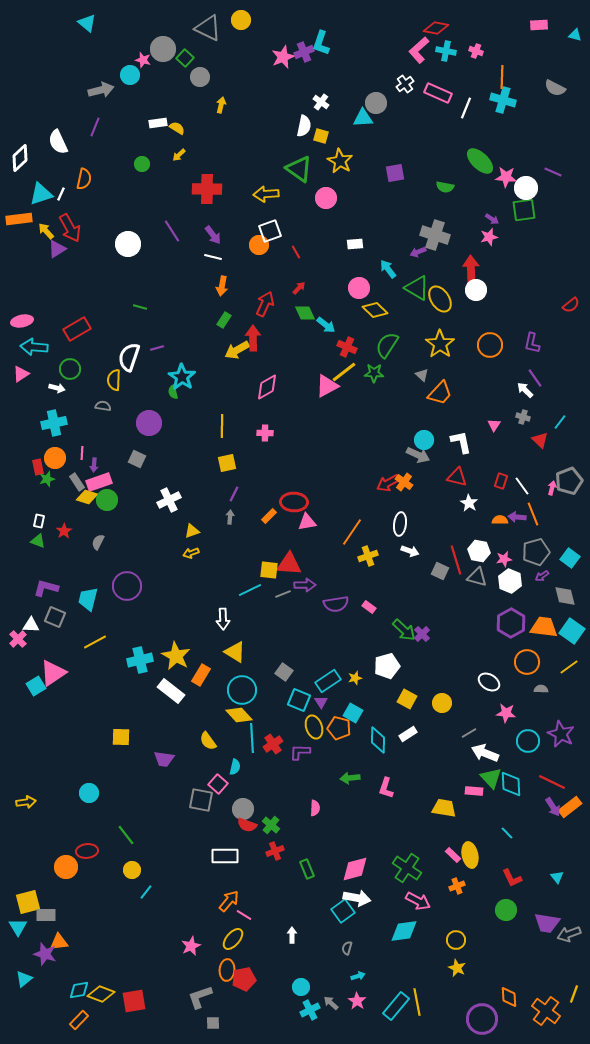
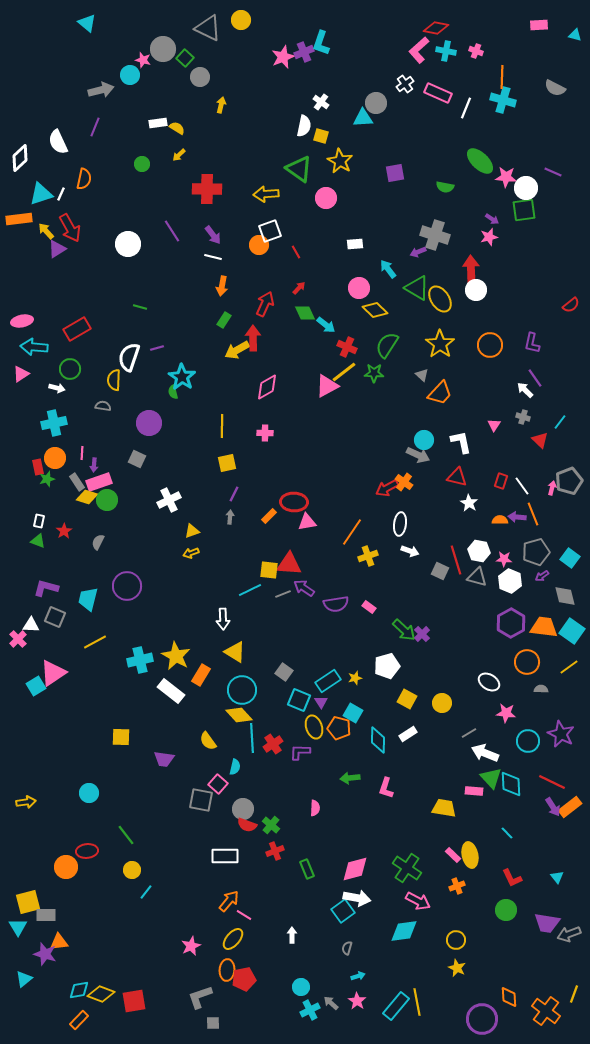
red arrow at (388, 483): moved 1 px left, 5 px down
pink star at (504, 559): rotated 14 degrees clockwise
purple arrow at (305, 585): moved 1 px left, 3 px down; rotated 145 degrees counterclockwise
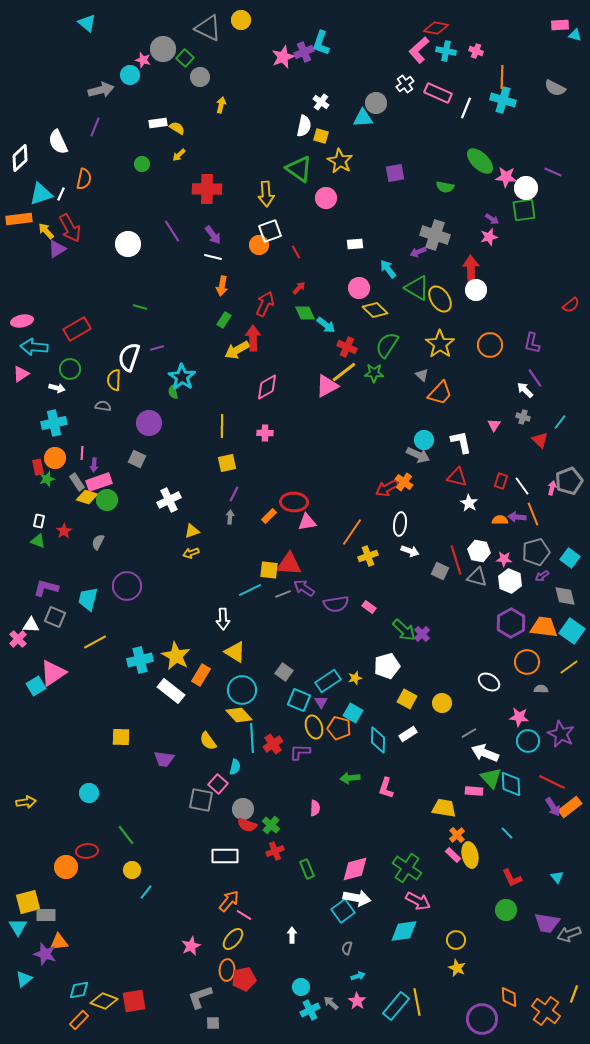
pink rectangle at (539, 25): moved 21 px right
yellow arrow at (266, 194): rotated 90 degrees counterclockwise
pink star at (506, 713): moved 13 px right, 4 px down
orange cross at (457, 886): moved 51 px up; rotated 21 degrees counterclockwise
yellow diamond at (101, 994): moved 3 px right, 7 px down
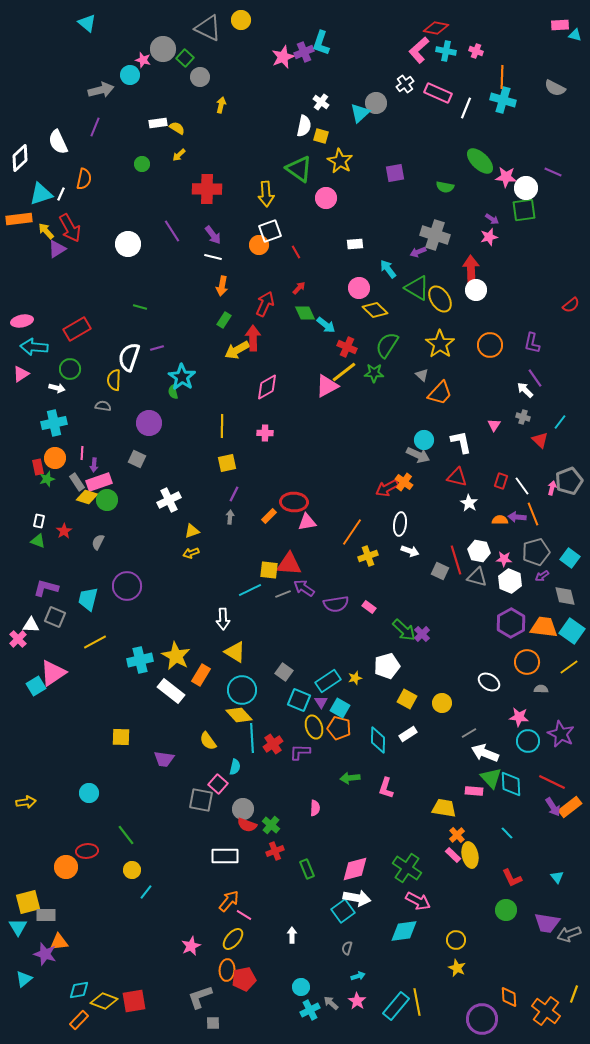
cyan triangle at (363, 118): moved 3 px left, 5 px up; rotated 40 degrees counterclockwise
cyan square at (353, 713): moved 13 px left, 5 px up
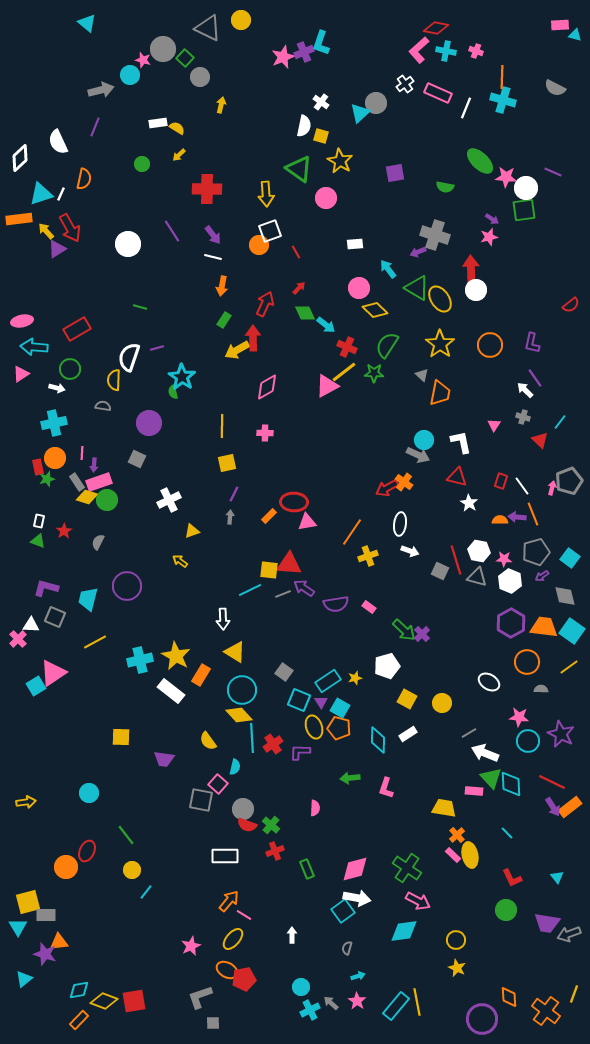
orange trapezoid at (440, 393): rotated 32 degrees counterclockwise
yellow arrow at (191, 553): moved 11 px left, 8 px down; rotated 56 degrees clockwise
red ellipse at (87, 851): rotated 60 degrees counterclockwise
orange ellipse at (227, 970): rotated 65 degrees counterclockwise
